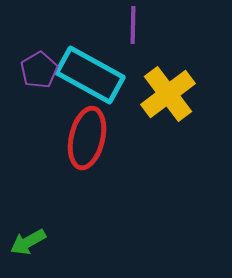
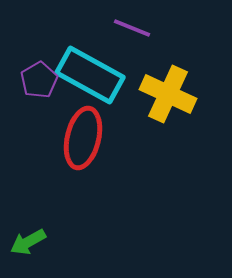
purple line: moved 1 px left, 3 px down; rotated 69 degrees counterclockwise
purple pentagon: moved 10 px down
yellow cross: rotated 28 degrees counterclockwise
red ellipse: moved 4 px left
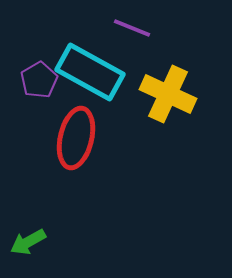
cyan rectangle: moved 3 px up
red ellipse: moved 7 px left
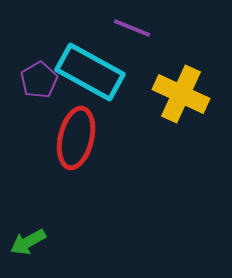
yellow cross: moved 13 px right
